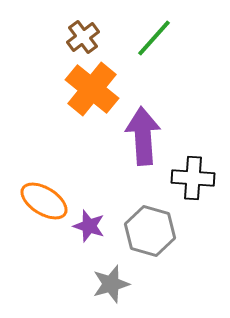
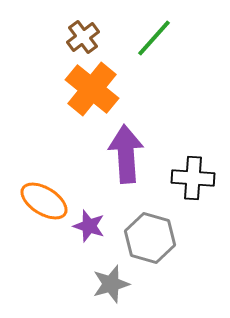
purple arrow: moved 17 px left, 18 px down
gray hexagon: moved 7 px down
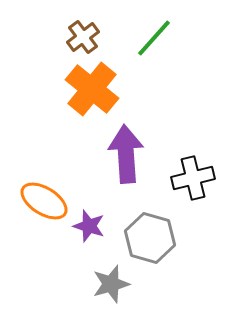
black cross: rotated 18 degrees counterclockwise
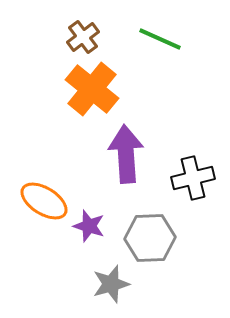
green line: moved 6 px right, 1 px down; rotated 72 degrees clockwise
gray hexagon: rotated 18 degrees counterclockwise
